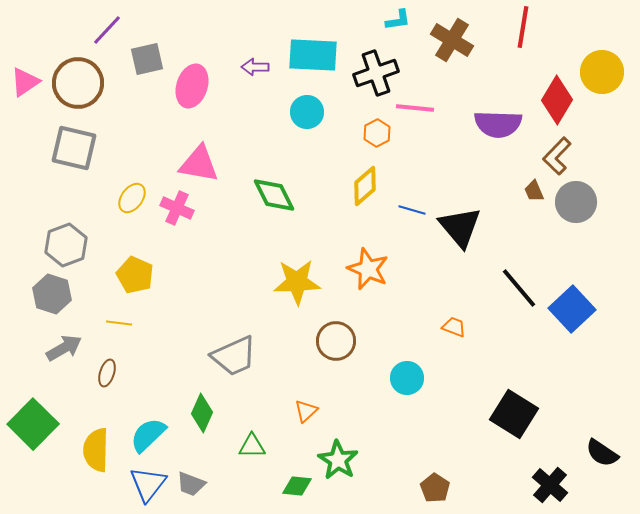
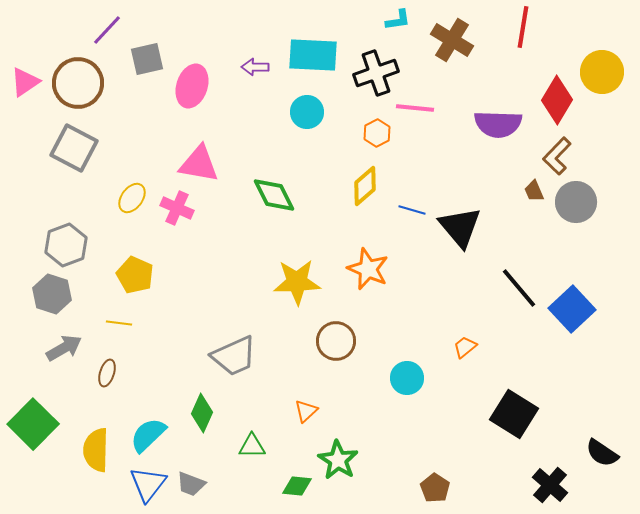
gray square at (74, 148): rotated 15 degrees clockwise
orange trapezoid at (454, 327): moved 11 px right, 20 px down; rotated 60 degrees counterclockwise
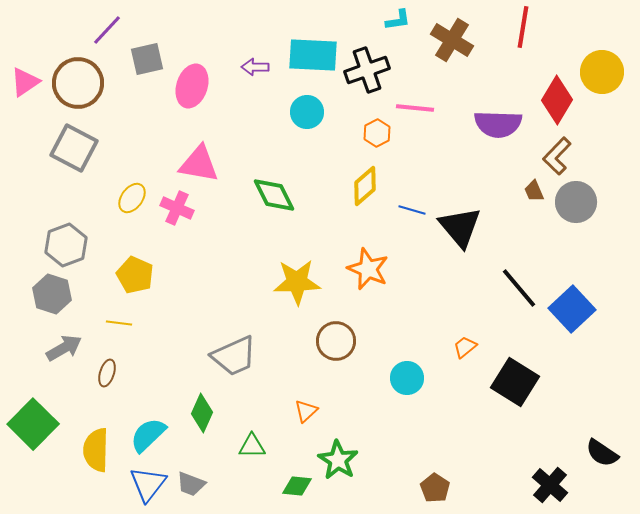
black cross at (376, 73): moved 9 px left, 3 px up
black square at (514, 414): moved 1 px right, 32 px up
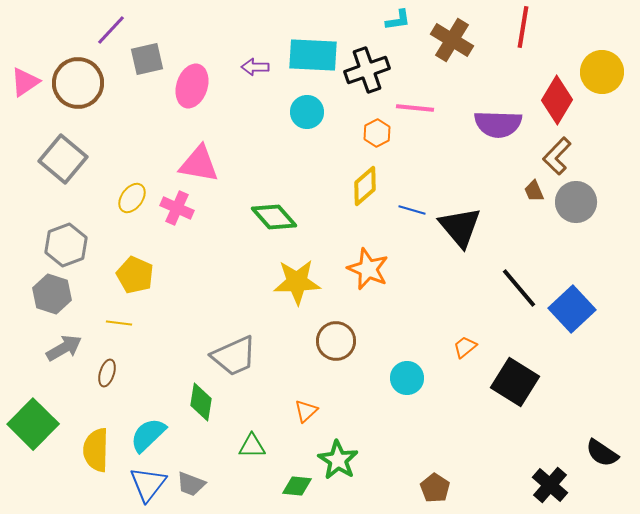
purple line at (107, 30): moved 4 px right
gray square at (74, 148): moved 11 px left, 11 px down; rotated 12 degrees clockwise
green diamond at (274, 195): moved 22 px down; rotated 15 degrees counterclockwise
green diamond at (202, 413): moved 1 px left, 11 px up; rotated 15 degrees counterclockwise
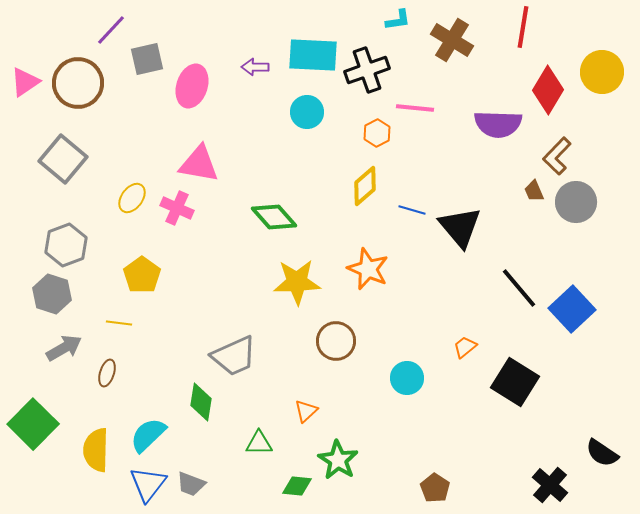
red diamond at (557, 100): moved 9 px left, 10 px up
yellow pentagon at (135, 275): moved 7 px right; rotated 12 degrees clockwise
green triangle at (252, 446): moved 7 px right, 3 px up
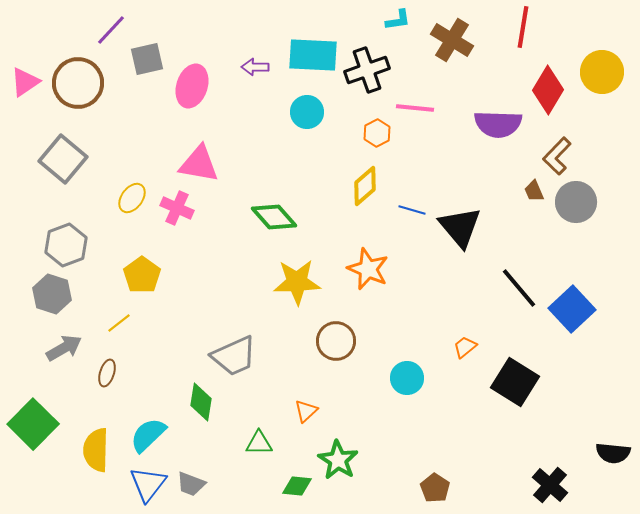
yellow line at (119, 323): rotated 45 degrees counterclockwise
black semicircle at (602, 453): moved 11 px right; rotated 28 degrees counterclockwise
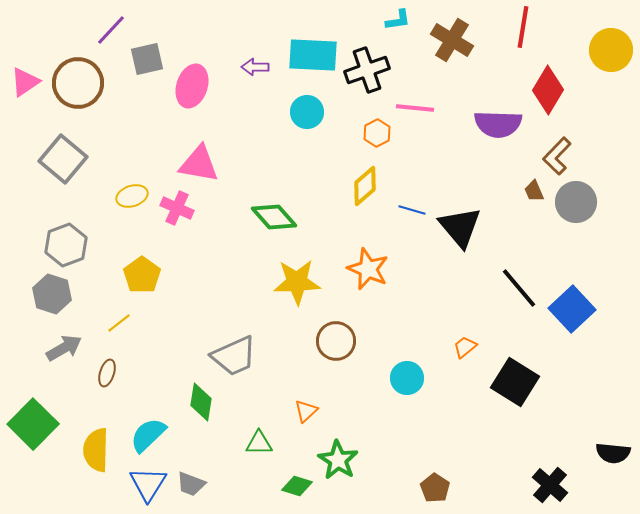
yellow circle at (602, 72): moved 9 px right, 22 px up
yellow ellipse at (132, 198): moved 2 px up; rotated 36 degrees clockwise
blue triangle at (148, 484): rotated 6 degrees counterclockwise
green diamond at (297, 486): rotated 12 degrees clockwise
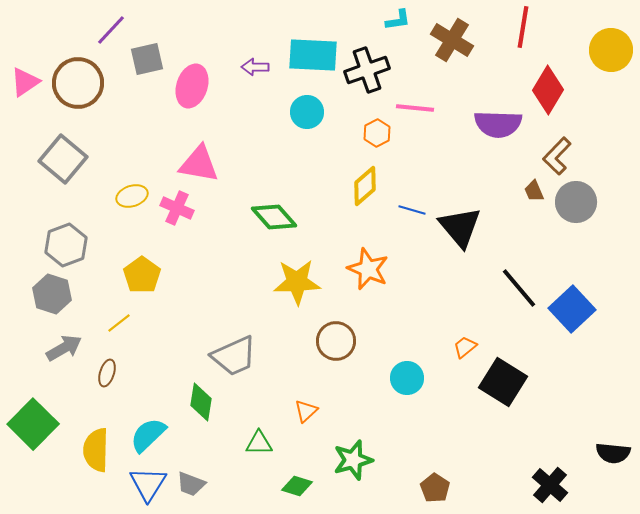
black square at (515, 382): moved 12 px left
green star at (338, 460): moved 15 px right; rotated 24 degrees clockwise
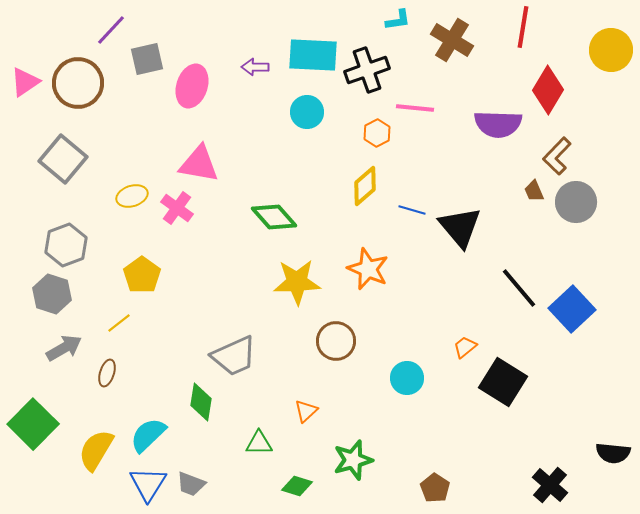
pink cross at (177, 208): rotated 12 degrees clockwise
yellow semicircle at (96, 450): rotated 30 degrees clockwise
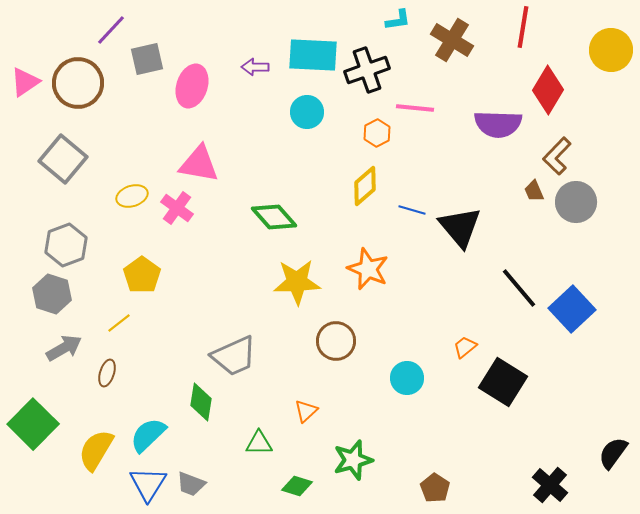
black semicircle at (613, 453): rotated 120 degrees clockwise
